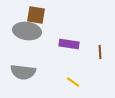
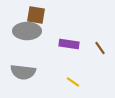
gray ellipse: rotated 8 degrees counterclockwise
brown line: moved 4 px up; rotated 32 degrees counterclockwise
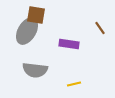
gray ellipse: rotated 60 degrees counterclockwise
brown line: moved 20 px up
gray semicircle: moved 12 px right, 2 px up
yellow line: moved 1 px right, 2 px down; rotated 48 degrees counterclockwise
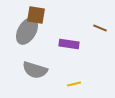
brown line: rotated 32 degrees counterclockwise
gray semicircle: rotated 10 degrees clockwise
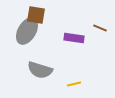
purple rectangle: moved 5 px right, 6 px up
gray semicircle: moved 5 px right
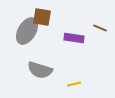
brown square: moved 6 px right, 2 px down
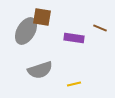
gray ellipse: moved 1 px left
gray semicircle: rotated 35 degrees counterclockwise
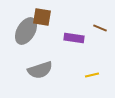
yellow line: moved 18 px right, 9 px up
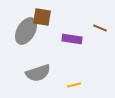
purple rectangle: moved 2 px left, 1 px down
gray semicircle: moved 2 px left, 3 px down
yellow line: moved 18 px left, 10 px down
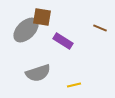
gray ellipse: moved 1 px up; rotated 16 degrees clockwise
purple rectangle: moved 9 px left, 2 px down; rotated 24 degrees clockwise
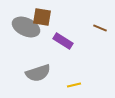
gray ellipse: moved 3 px up; rotated 68 degrees clockwise
